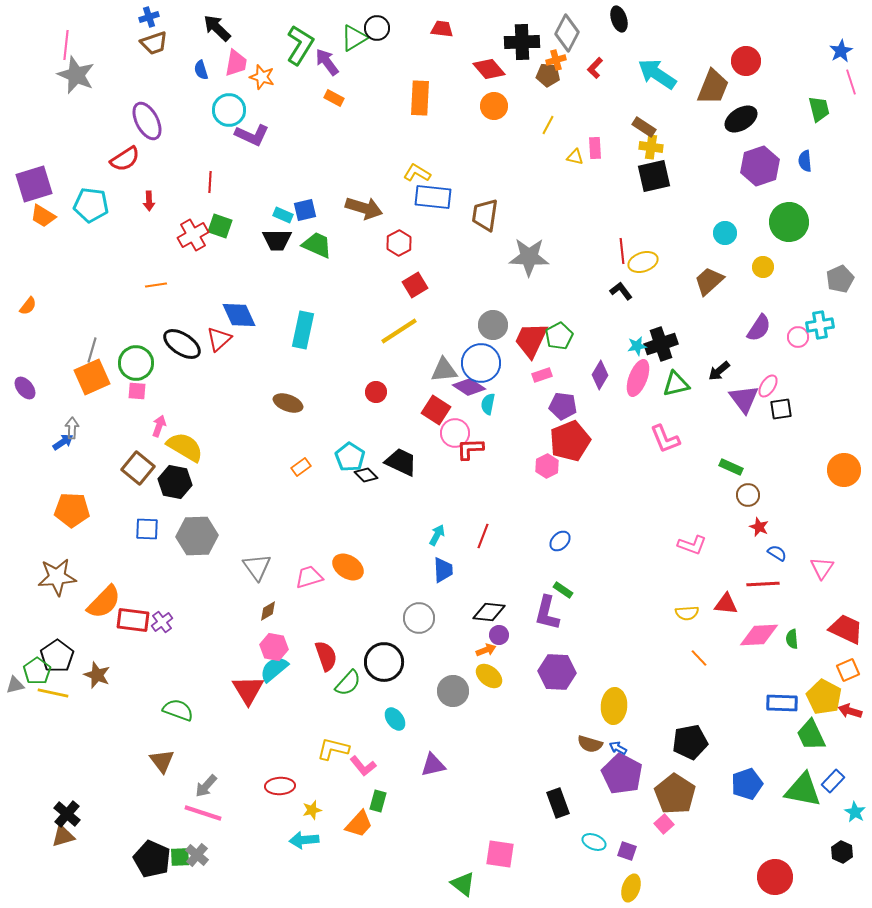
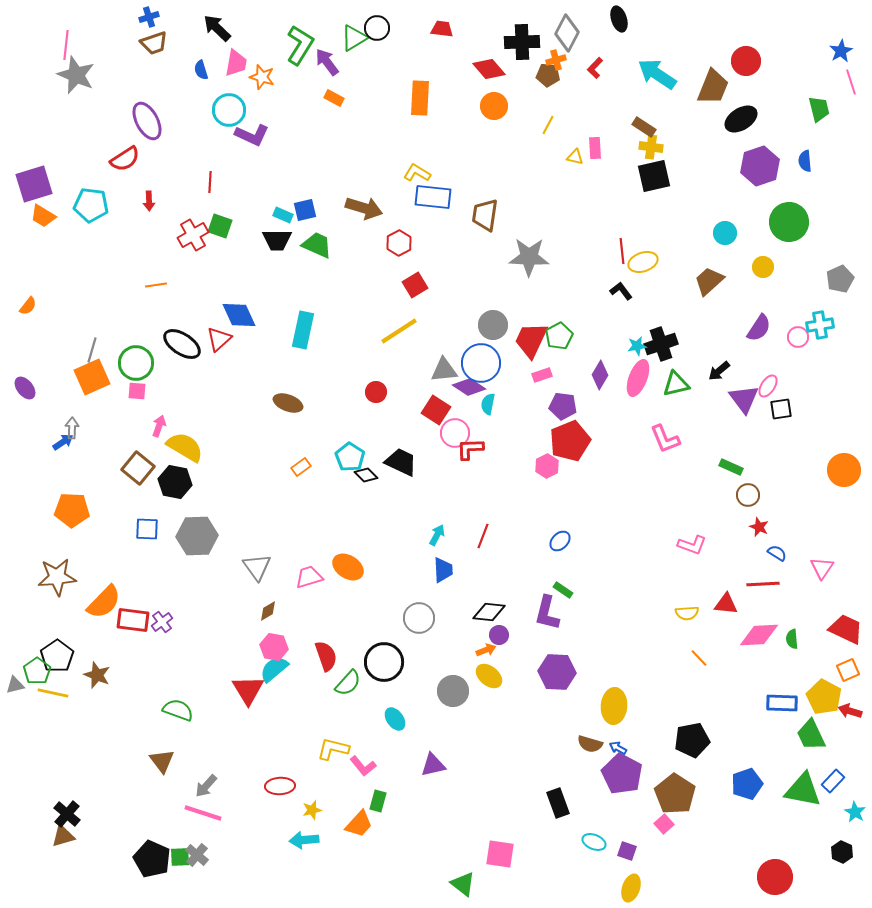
black pentagon at (690, 742): moved 2 px right, 2 px up
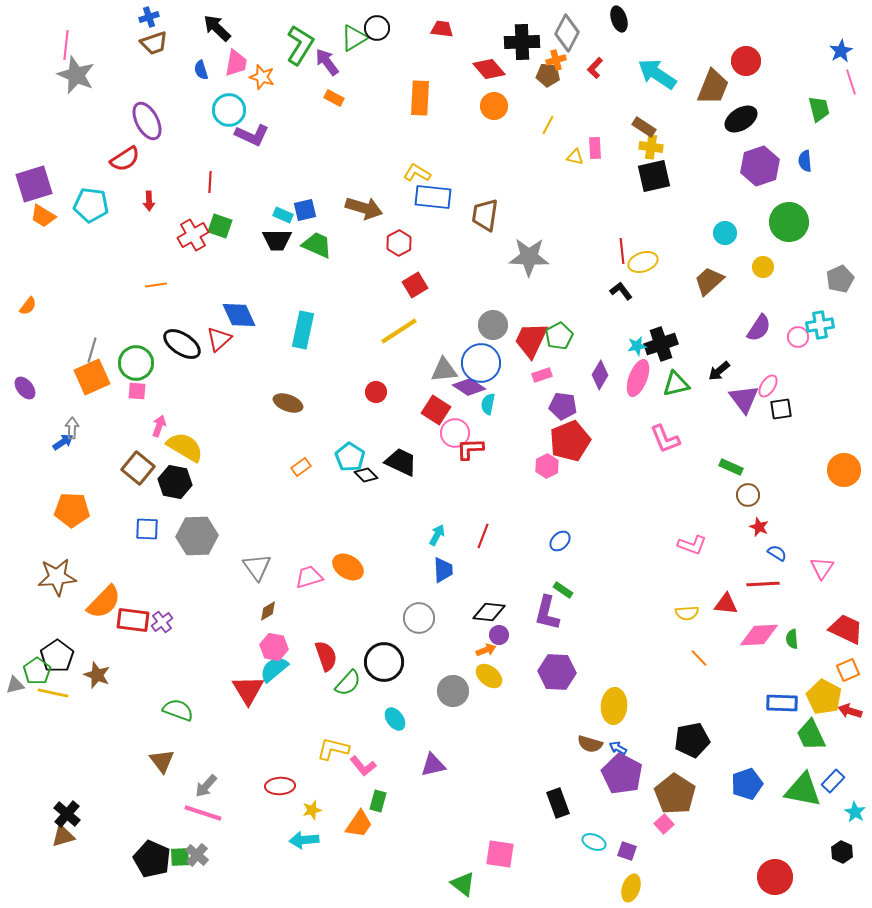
orange trapezoid at (359, 824): rotated 8 degrees counterclockwise
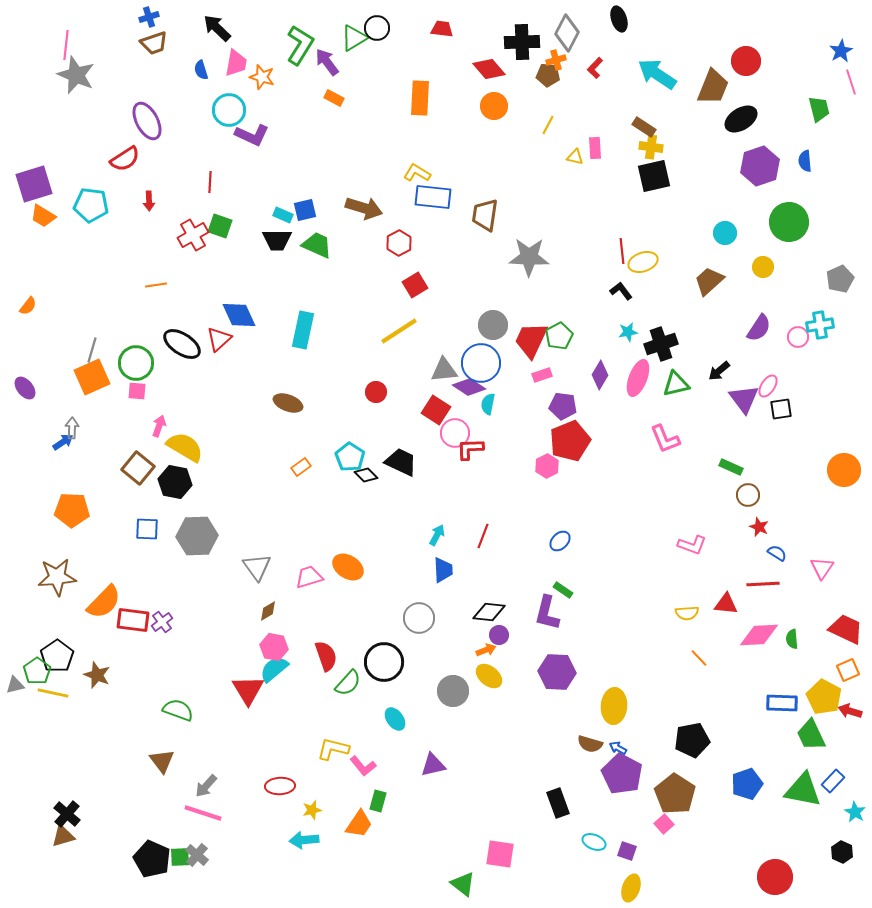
cyan star at (637, 346): moved 9 px left, 14 px up
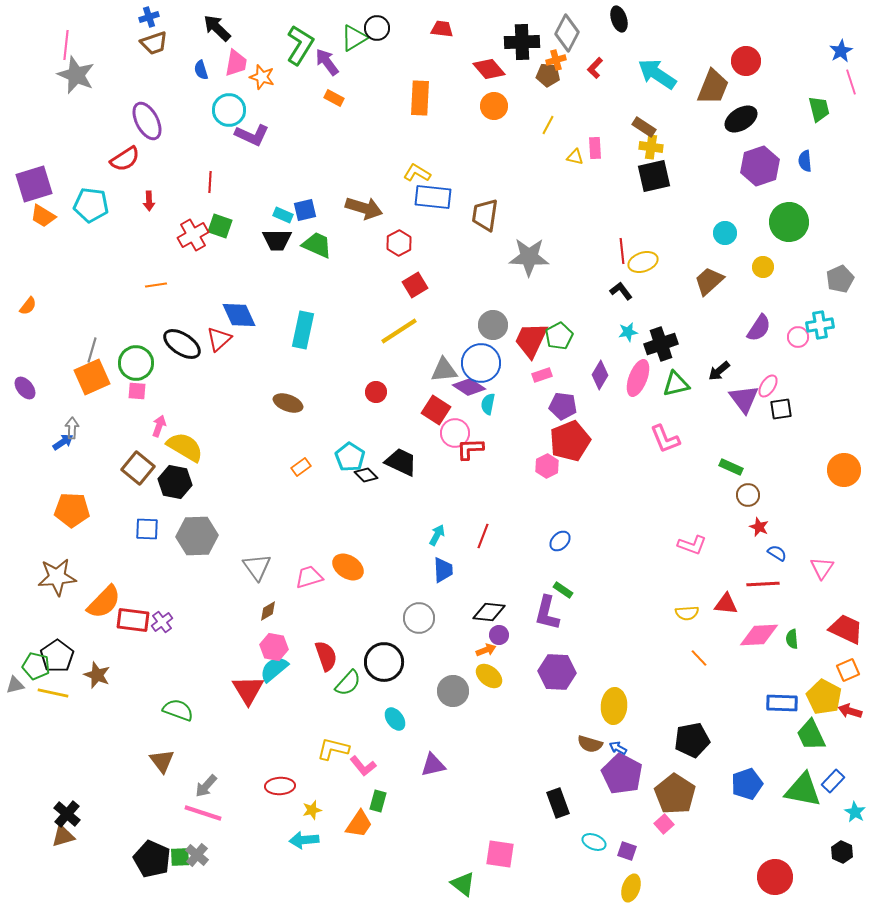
green pentagon at (37, 671): moved 1 px left, 5 px up; rotated 24 degrees counterclockwise
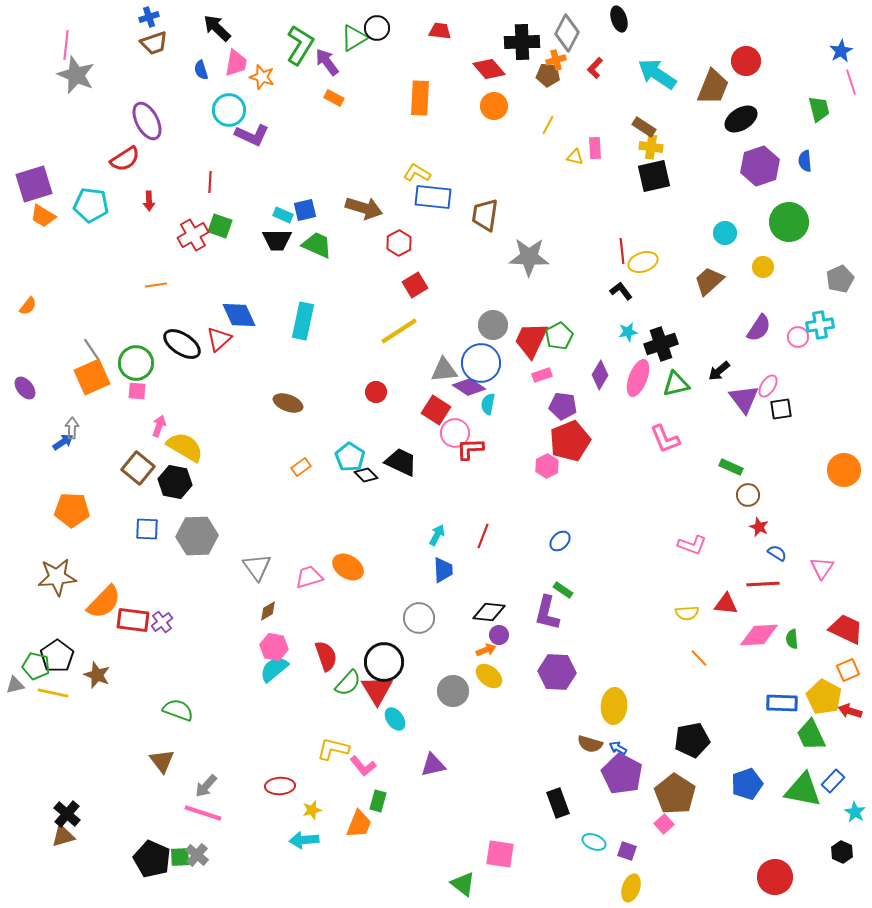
red trapezoid at (442, 29): moved 2 px left, 2 px down
cyan rectangle at (303, 330): moved 9 px up
gray line at (92, 350): rotated 50 degrees counterclockwise
red triangle at (248, 690): moved 129 px right
orange trapezoid at (359, 824): rotated 12 degrees counterclockwise
